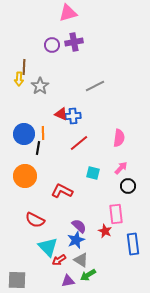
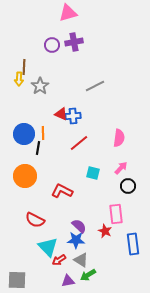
blue star: rotated 24 degrees clockwise
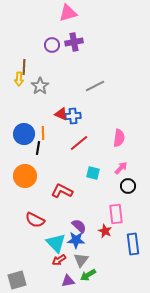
cyan triangle: moved 8 px right, 4 px up
gray triangle: rotated 35 degrees clockwise
gray square: rotated 18 degrees counterclockwise
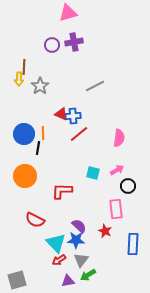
red line: moved 9 px up
pink arrow: moved 4 px left, 2 px down; rotated 16 degrees clockwise
red L-shape: rotated 25 degrees counterclockwise
pink rectangle: moved 5 px up
blue rectangle: rotated 10 degrees clockwise
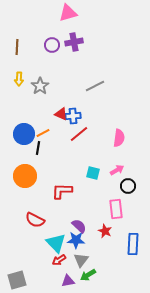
brown line: moved 7 px left, 20 px up
orange line: rotated 64 degrees clockwise
